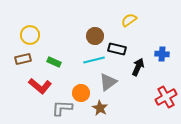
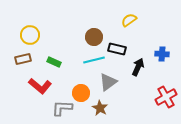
brown circle: moved 1 px left, 1 px down
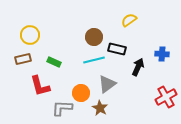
gray triangle: moved 1 px left, 2 px down
red L-shape: rotated 35 degrees clockwise
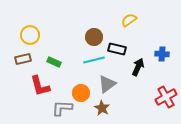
brown star: moved 2 px right
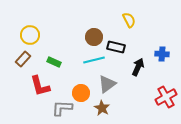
yellow semicircle: rotated 98 degrees clockwise
black rectangle: moved 1 px left, 2 px up
brown rectangle: rotated 35 degrees counterclockwise
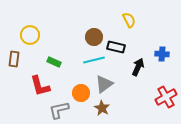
brown rectangle: moved 9 px left; rotated 35 degrees counterclockwise
gray triangle: moved 3 px left
gray L-shape: moved 3 px left, 2 px down; rotated 15 degrees counterclockwise
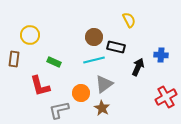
blue cross: moved 1 px left, 1 px down
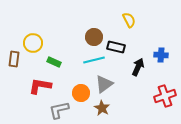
yellow circle: moved 3 px right, 8 px down
red L-shape: rotated 115 degrees clockwise
red cross: moved 1 px left, 1 px up; rotated 10 degrees clockwise
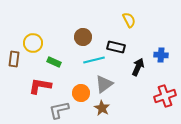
brown circle: moved 11 px left
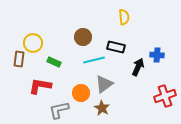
yellow semicircle: moved 5 px left, 3 px up; rotated 21 degrees clockwise
blue cross: moved 4 px left
brown rectangle: moved 5 px right
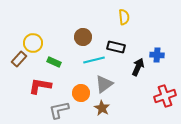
brown rectangle: rotated 35 degrees clockwise
